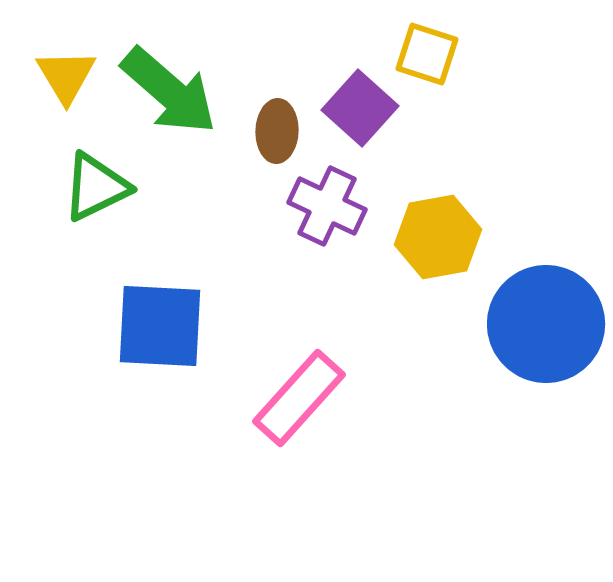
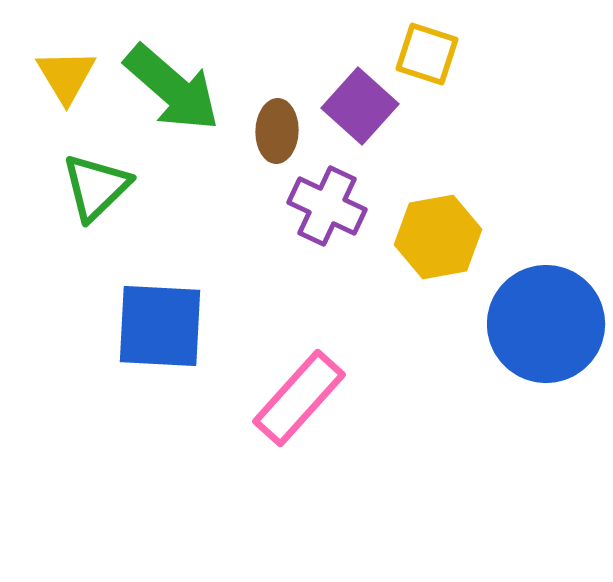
green arrow: moved 3 px right, 3 px up
purple square: moved 2 px up
green triangle: rotated 18 degrees counterclockwise
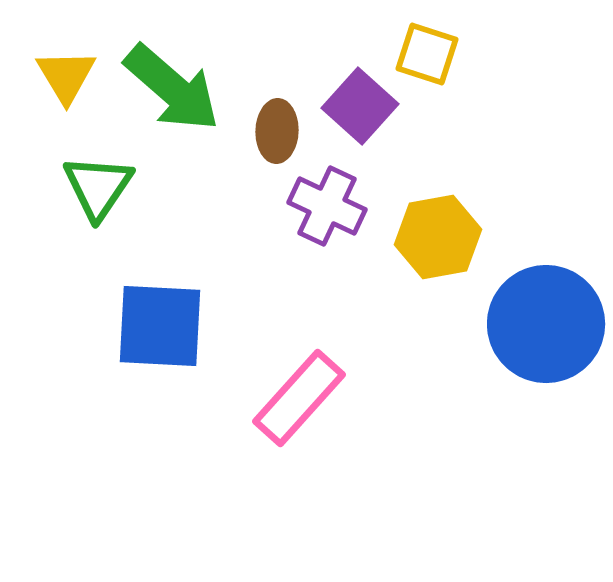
green triangle: moved 2 px right; rotated 12 degrees counterclockwise
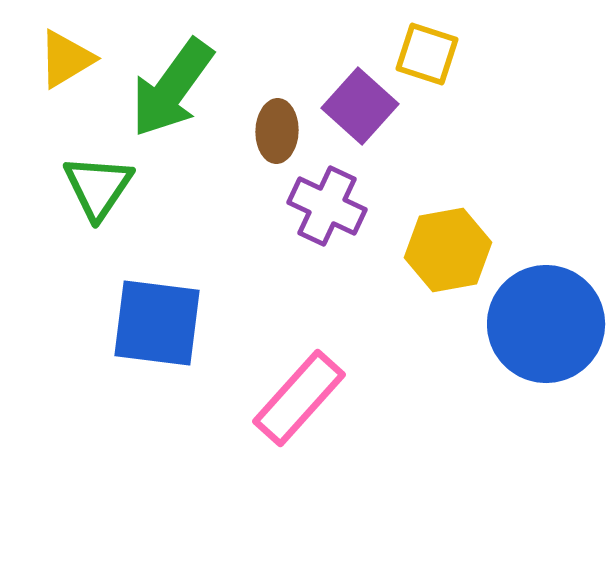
yellow triangle: moved 17 px up; rotated 30 degrees clockwise
green arrow: rotated 85 degrees clockwise
yellow hexagon: moved 10 px right, 13 px down
blue square: moved 3 px left, 3 px up; rotated 4 degrees clockwise
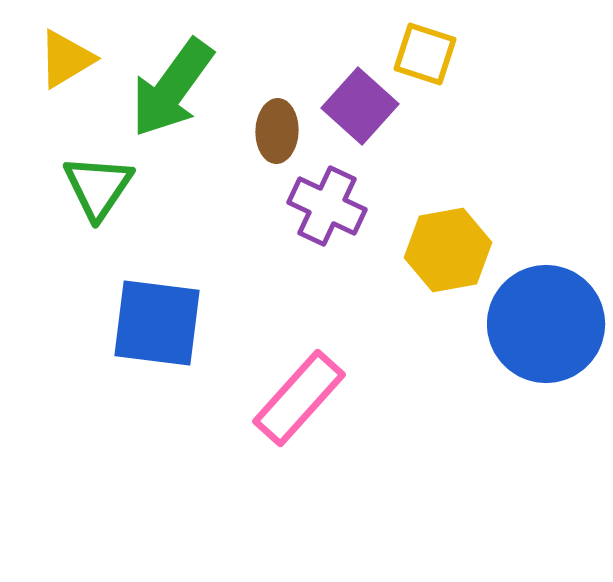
yellow square: moved 2 px left
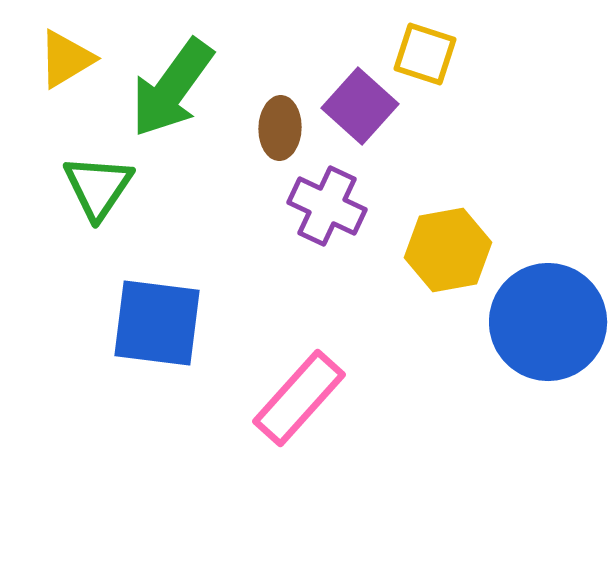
brown ellipse: moved 3 px right, 3 px up
blue circle: moved 2 px right, 2 px up
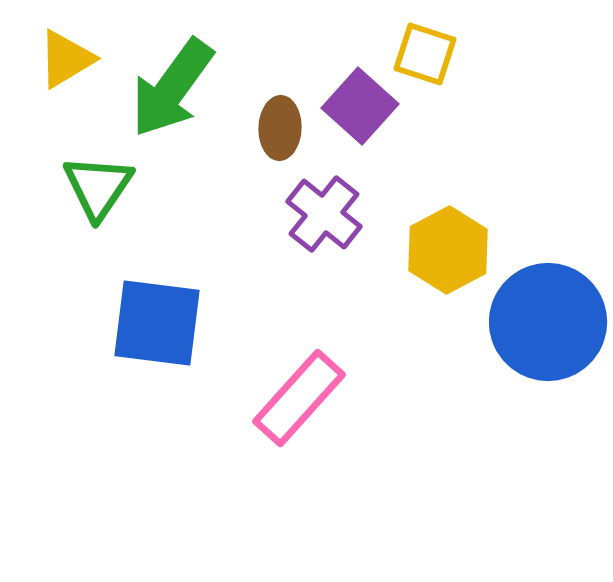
purple cross: moved 3 px left, 8 px down; rotated 14 degrees clockwise
yellow hexagon: rotated 18 degrees counterclockwise
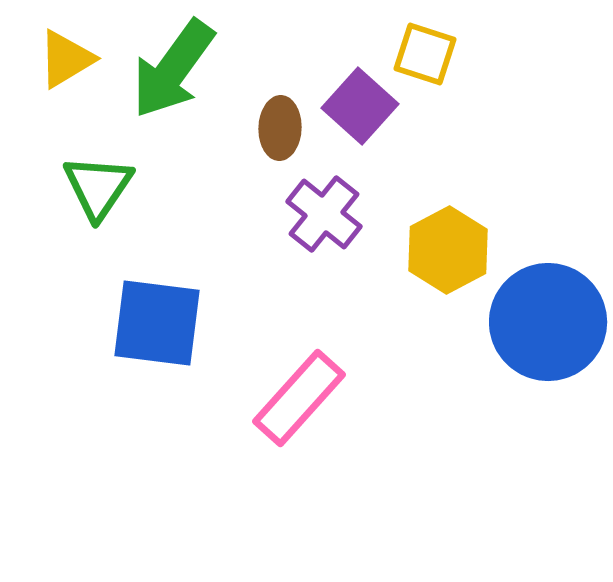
green arrow: moved 1 px right, 19 px up
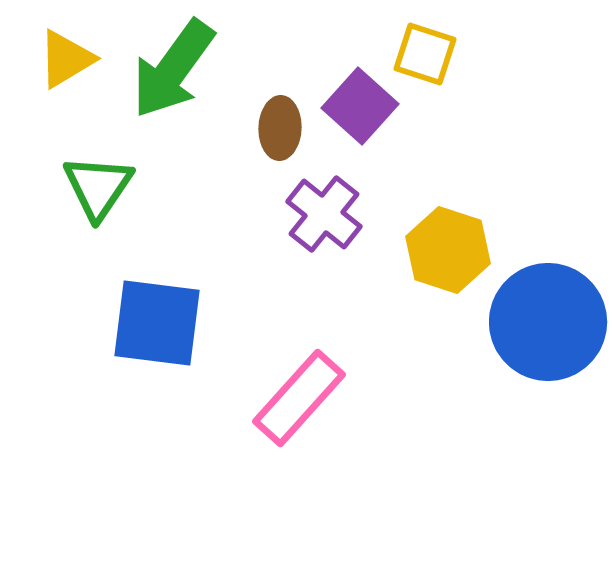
yellow hexagon: rotated 14 degrees counterclockwise
